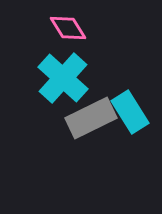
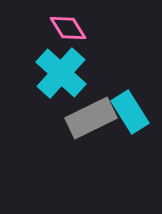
cyan cross: moved 2 px left, 5 px up
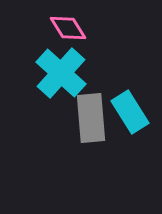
gray rectangle: rotated 69 degrees counterclockwise
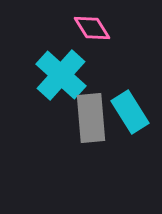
pink diamond: moved 24 px right
cyan cross: moved 2 px down
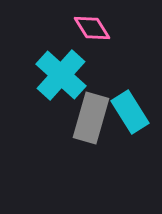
gray rectangle: rotated 21 degrees clockwise
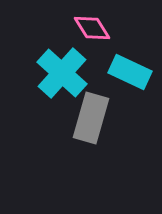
cyan cross: moved 1 px right, 2 px up
cyan rectangle: moved 40 px up; rotated 33 degrees counterclockwise
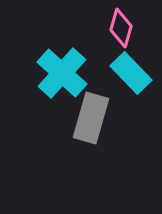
pink diamond: moved 29 px right; rotated 48 degrees clockwise
cyan rectangle: moved 1 px right, 1 px down; rotated 21 degrees clockwise
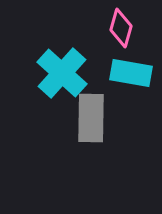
cyan rectangle: rotated 36 degrees counterclockwise
gray rectangle: rotated 15 degrees counterclockwise
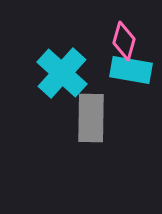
pink diamond: moved 3 px right, 13 px down
cyan rectangle: moved 3 px up
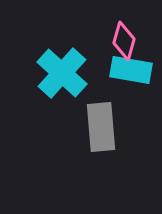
gray rectangle: moved 10 px right, 9 px down; rotated 6 degrees counterclockwise
